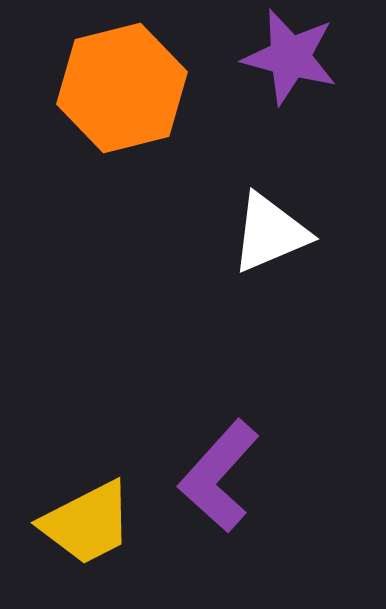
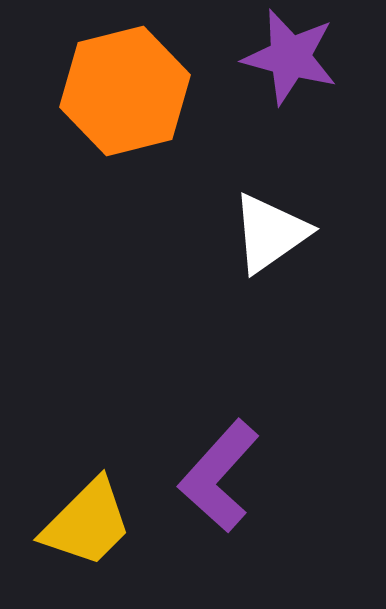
orange hexagon: moved 3 px right, 3 px down
white triangle: rotated 12 degrees counterclockwise
yellow trapezoid: rotated 18 degrees counterclockwise
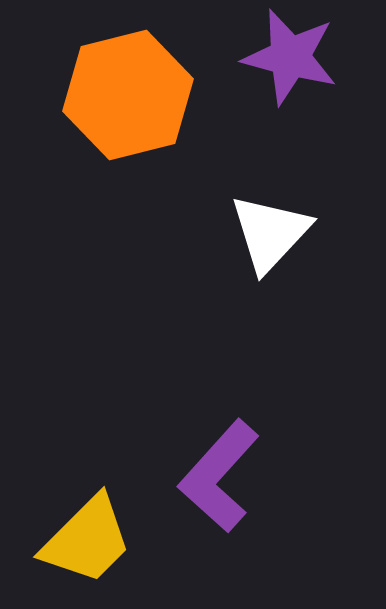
orange hexagon: moved 3 px right, 4 px down
white triangle: rotated 12 degrees counterclockwise
yellow trapezoid: moved 17 px down
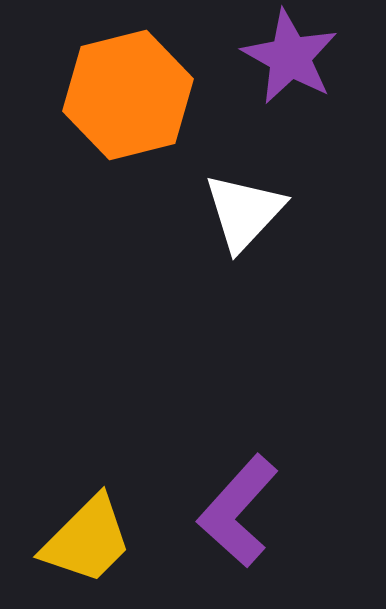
purple star: rotated 14 degrees clockwise
white triangle: moved 26 px left, 21 px up
purple L-shape: moved 19 px right, 35 px down
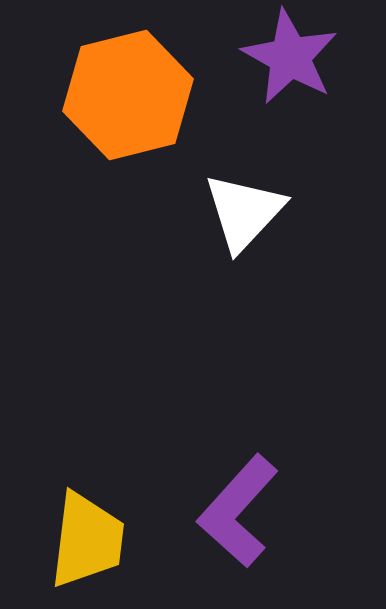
yellow trapezoid: rotated 38 degrees counterclockwise
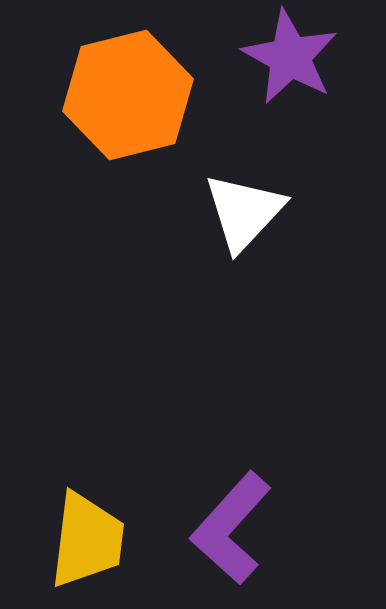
purple L-shape: moved 7 px left, 17 px down
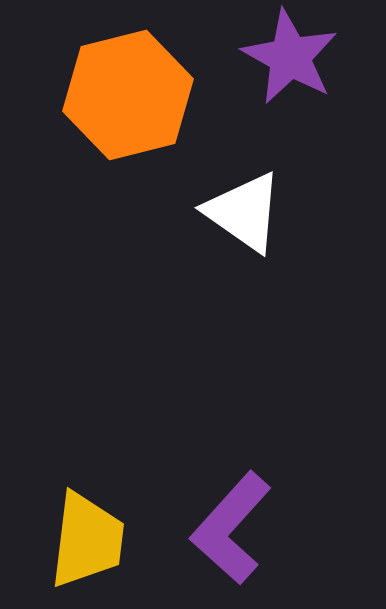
white triangle: rotated 38 degrees counterclockwise
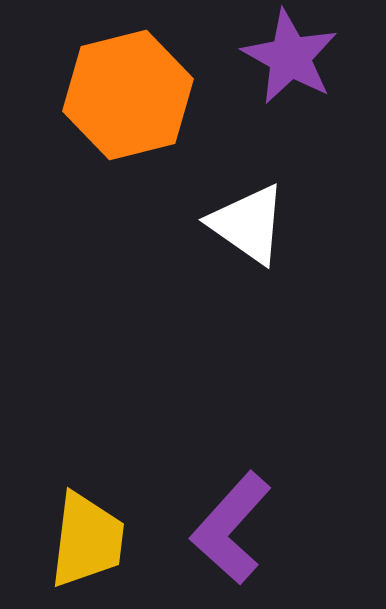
white triangle: moved 4 px right, 12 px down
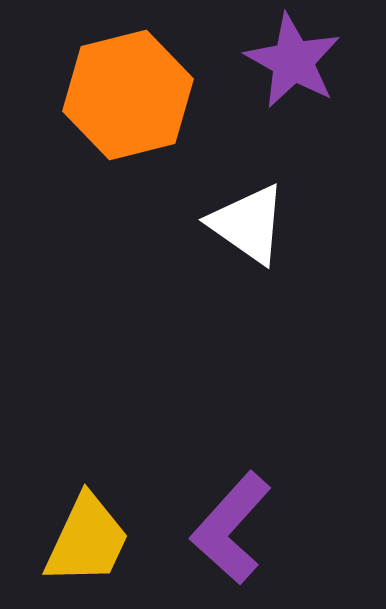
purple star: moved 3 px right, 4 px down
yellow trapezoid: rotated 18 degrees clockwise
